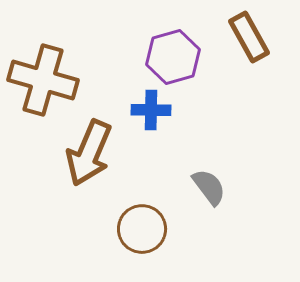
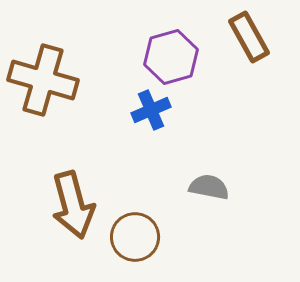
purple hexagon: moved 2 px left
blue cross: rotated 24 degrees counterclockwise
brown arrow: moved 16 px left, 52 px down; rotated 38 degrees counterclockwise
gray semicircle: rotated 42 degrees counterclockwise
brown circle: moved 7 px left, 8 px down
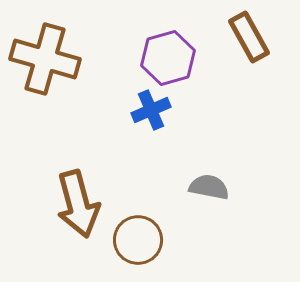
purple hexagon: moved 3 px left, 1 px down
brown cross: moved 2 px right, 21 px up
brown arrow: moved 5 px right, 1 px up
brown circle: moved 3 px right, 3 px down
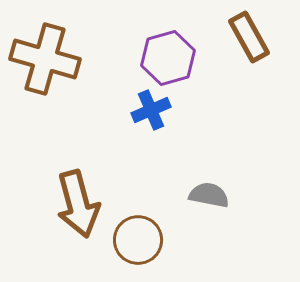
gray semicircle: moved 8 px down
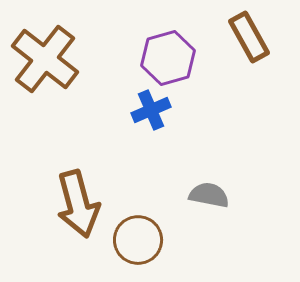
brown cross: rotated 22 degrees clockwise
